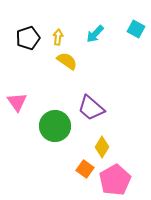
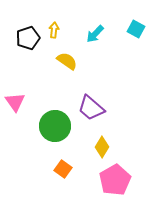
yellow arrow: moved 4 px left, 7 px up
pink triangle: moved 2 px left
orange square: moved 22 px left
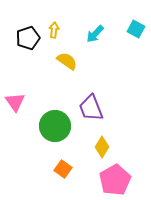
purple trapezoid: rotated 28 degrees clockwise
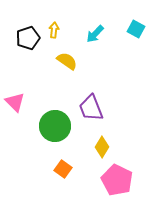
pink triangle: rotated 10 degrees counterclockwise
pink pentagon: moved 2 px right; rotated 16 degrees counterclockwise
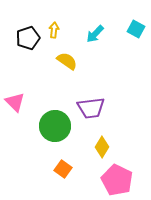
purple trapezoid: rotated 76 degrees counterclockwise
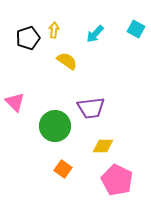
yellow diamond: moved 1 px right, 1 px up; rotated 60 degrees clockwise
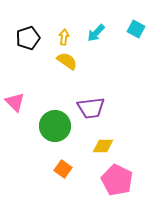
yellow arrow: moved 10 px right, 7 px down
cyan arrow: moved 1 px right, 1 px up
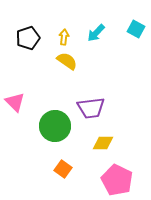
yellow diamond: moved 3 px up
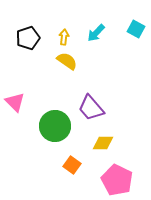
purple trapezoid: rotated 56 degrees clockwise
orange square: moved 9 px right, 4 px up
